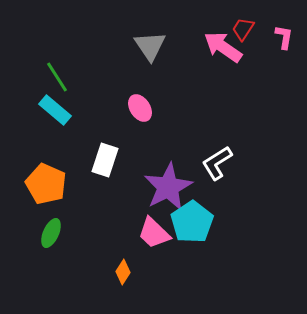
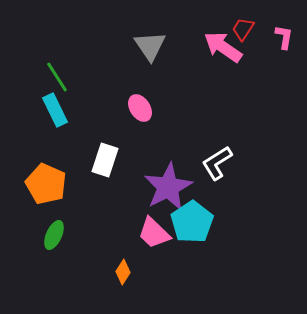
cyan rectangle: rotated 24 degrees clockwise
green ellipse: moved 3 px right, 2 px down
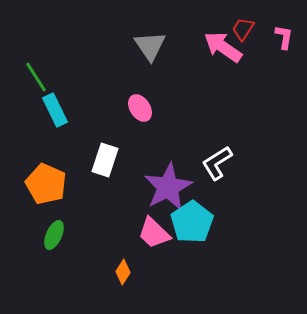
green line: moved 21 px left
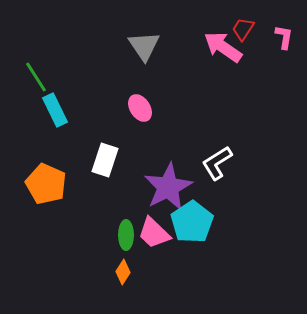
gray triangle: moved 6 px left
green ellipse: moved 72 px right; rotated 24 degrees counterclockwise
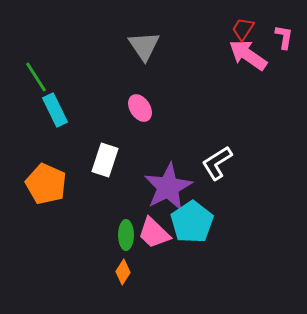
pink arrow: moved 25 px right, 8 px down
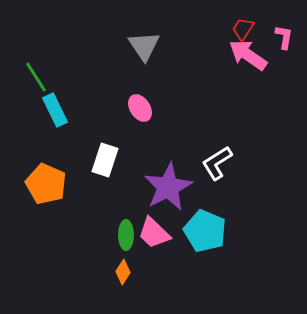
cyan pentagon: moved 13 px right, 9 px down; rotated 15 degrees counterclockwise
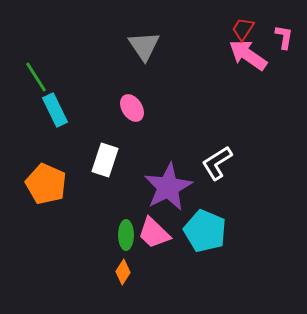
pink ellipse: moved 8 px left
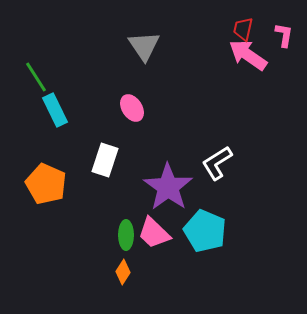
red trapezoid: rotated 20 degrees counterclockwise
pink L-shape: moved 2 px up
purple star: rotated 9 degrees counterclockwise
